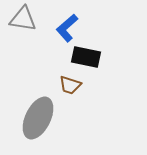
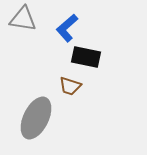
brown trapezoid: moved 1 px down
gray ellipse: moved 2 px left
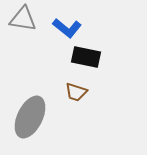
blue L-shape: rotated 100 degrees counterclockwise
brown trapezoid: moved 6 px right, 6 px down
gray ellipse: moved 6 px left, 1 px up
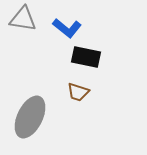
brown trapezoid: moved 2 px right
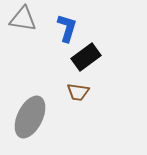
blue L-shape: rotated 112 degrees counterclockwise
black rectangle: rotated 48 degrees counterclockwise
brown trapezoid: rotated 10 degrees counterclockwise
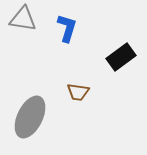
black rectangle: moved 35 px right
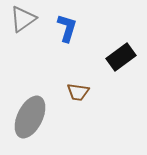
gray triangle: rotated 44 degrees counterclockwise
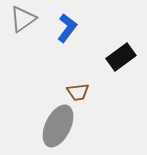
blue L-shape: rotated 20 degrees clockwise
brown trapezoid: rotated 15 degrees counterclockwise
gray ellipse: moved 28 px right, 9 px down
